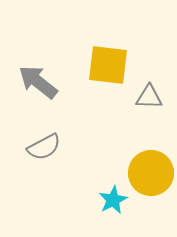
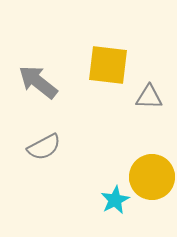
yellow circle: moved 1 px right, 4 px down
cyan star: moved 2 px right
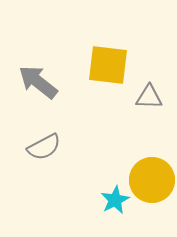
yellow circle: moved 3 px down
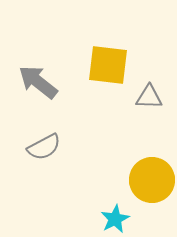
cyan star: moved 19 px down
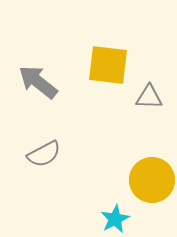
gray semicircle: moved 7 px down
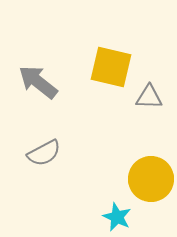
yellow square: moved 3 px right, 2 px down; rotated 6 degrees clockwise
gray semicircle: moved 1 px up
yellow circle: moved 1 px left, 1 px up
cyan star: moved 2 px right, 2 px up; rotated 20 degrees counterclockwise
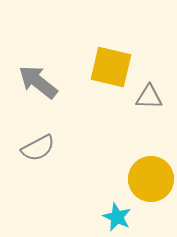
gray semicircle: moved 6 px left, 5 px up
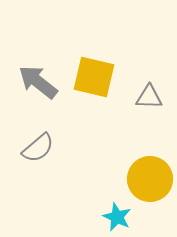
yellow square: moved 17 px left, 10 px down
gray semicircle: rotated 12 degrees counterclockwise
yellow circle: moved 1 px left
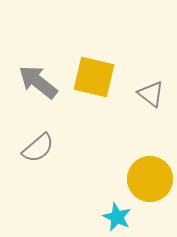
gray triangle: moved 2 px right, 3 px up; rotated 36 degrees clockwise
